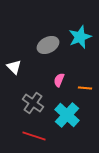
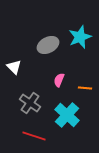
gray cross: moved 3 px left
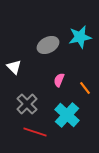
cyan star: rotated 10 degrees clockwise
orange line: rotated 48 degrees clockwise
gray cross: moved 3 px left, 1 px down; rotated 10 degrees clockwise
red line: moved 1 px right, 4 px up
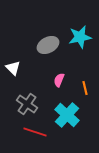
white triangle: moved 1 px left, 1 px down
orange line: rotated 24 degrees clockwise
gray cross: rotated 10 degrees counterclockwise
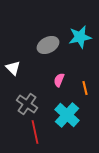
red line: rotated 60 degrees clockwise
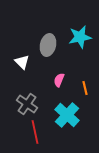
gray ellipse: rotated 50 degrees counterclockwise
white triangle: moved 9 px right, 6 px up
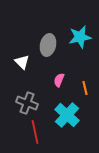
gray cross: moved 1 px up; rotated 15 degrees counterclockwise
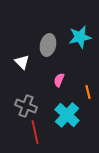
orange line: moved 3 px right, 4 px down
gray cross: moved 1 px left, 3 px down
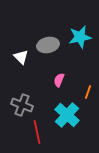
gray ellipse: rotated 65 degrees clockwise
white triangle: moved 1 px left, 5 px up
orange line: rotated 32 degrees clockwise
gray cross: moved 4 px left, 1 px up
red line: moved 2 px right
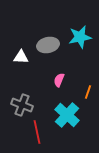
white triangle: rotated 42 degrees counterclockwise
